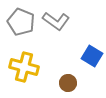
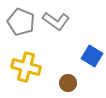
yellow cross: moved 2 px right
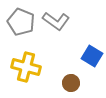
brown circle: moved 3 px right
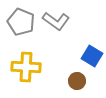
yellow cross: rotated 12 degrees counterclockwise
brown circle: moved 6 px right, 2 px up
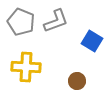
gray L-shape: rotated 56 degrees counterclockwise
blue square: moved 15 px up
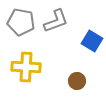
gray pentagon: rotated 12 degrees counterclockwise
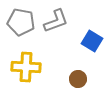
brown circle: moved 1 px right, 2 px up
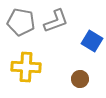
brown circle: moved 2 px right
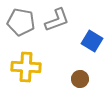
gray L-shape: moved 1 px right, 1 px up
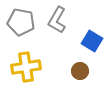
gray L-shape: rotated 140 degrees clockwise
yellow cross: rotated 12 degrees counterclockwise
brown circle: moved 8 px up
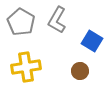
gray pentagon: rotated 20 degrees clockwise
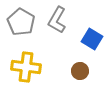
blue square: moved 2 px up
yellow cross: rotated 16 degrees clockwise
